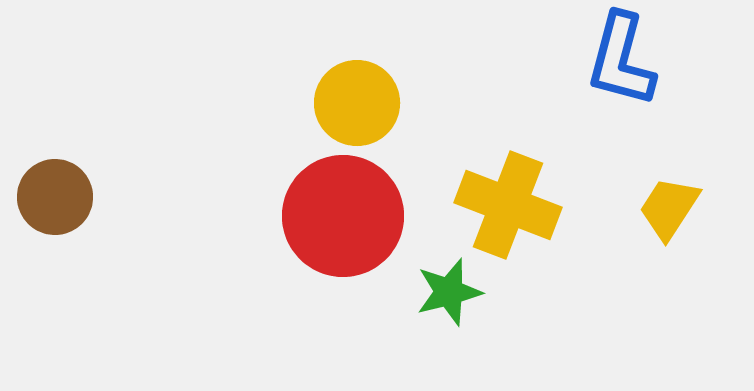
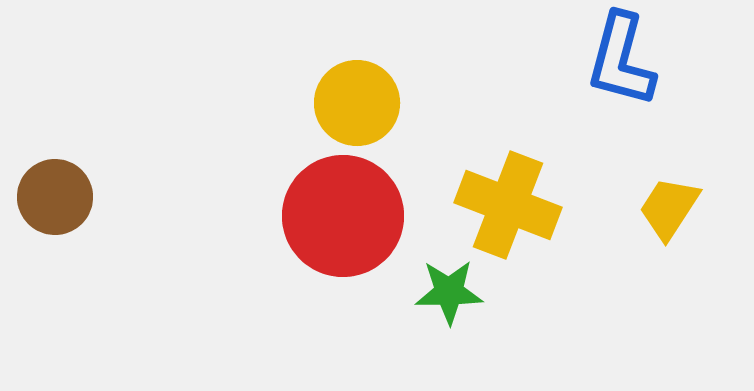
green star: rotated 14 degrees clockwise
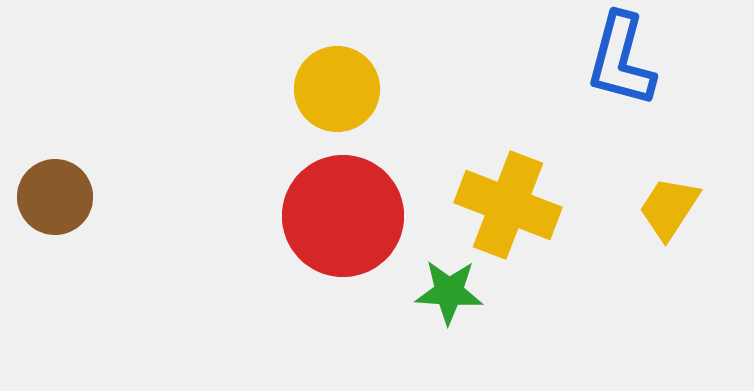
yellow circle: moved 20 px left, 14 px up
green star: rotated 4 degrees clockwise
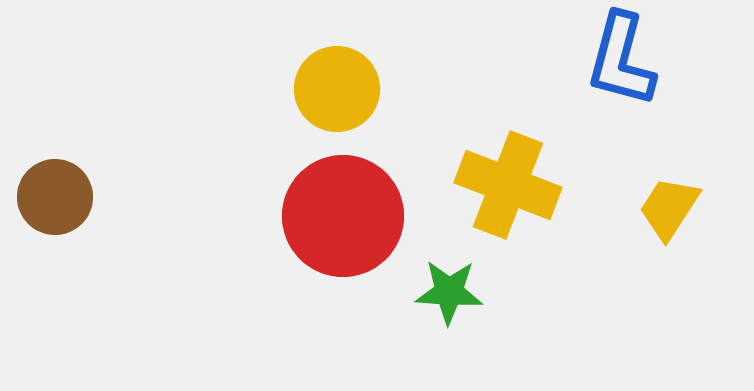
yellow cross: moved 20 px up
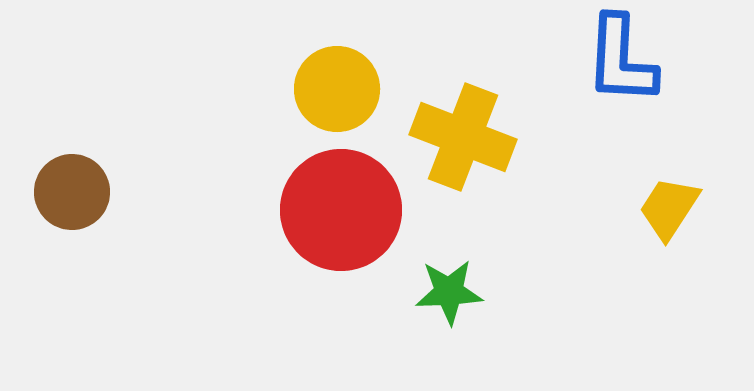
blue L-shape: rotated 12 degrees counterclockwise
yellow cross: moved 45 px left, 48 px up
brown circle: moved 17 px right, 5 px up
red circle: moved 2 px left, 6 px up
green star: rotated 6 degrees counterclockwise
